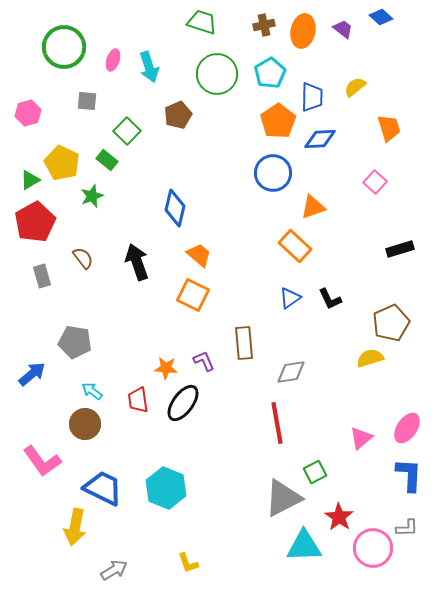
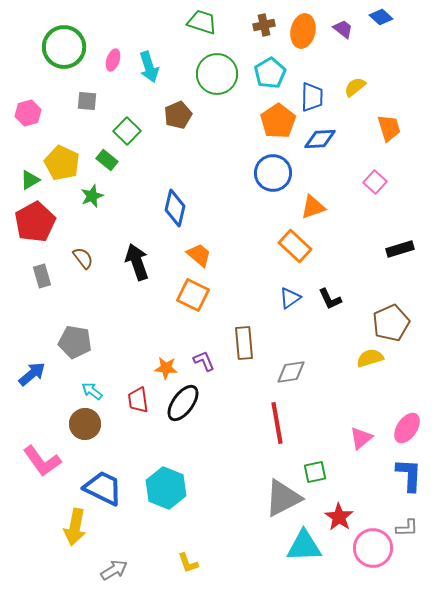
green square at (315, 472): rotated 15 degrees clockwise
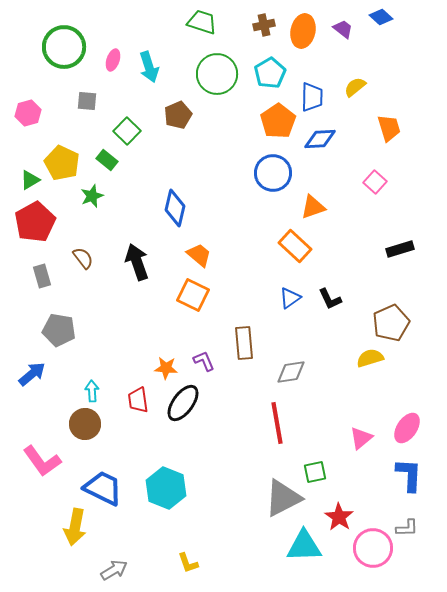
gray pentagon at (75, 342): moved 16 px left, 12 px up
cyan arrow at (92, 391): rotated 50 degrees clockwise
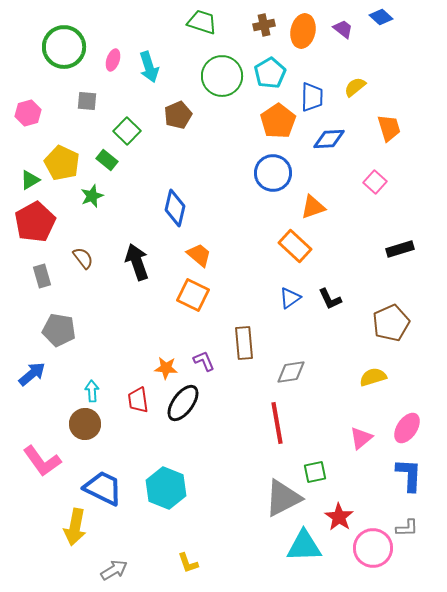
green circle at (217, 74): moved 5 px right, 2 px down
blue diamond at (320, 139): moved 9 px right
yellow semicircle at (370, 358): moved 3 px right, 19 px down
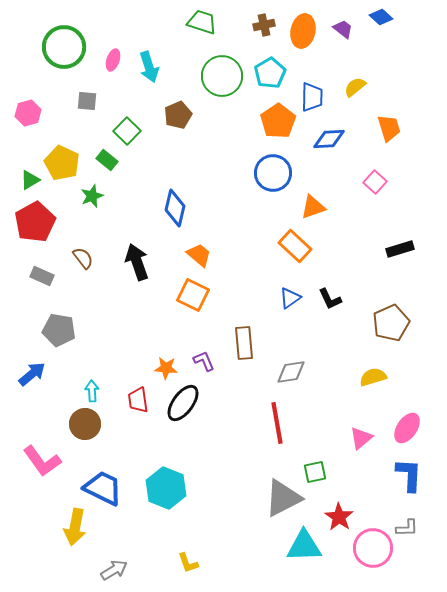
gray rectangle at (42, 276): rotated 50 degrees counterclockwise
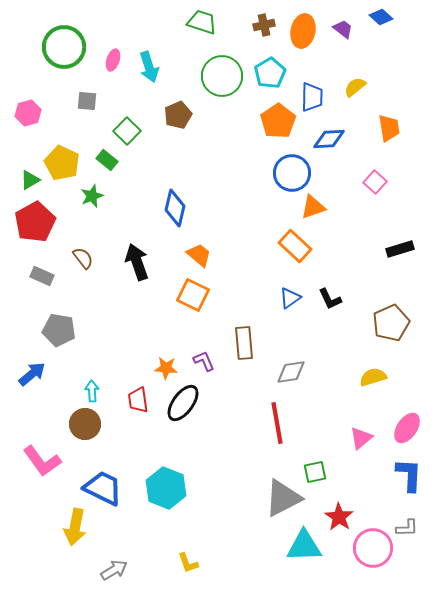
orange trapezoid at (389, 128): rotated 8 degrees clockwise
blue circle at (273, 173): moved 19 px right
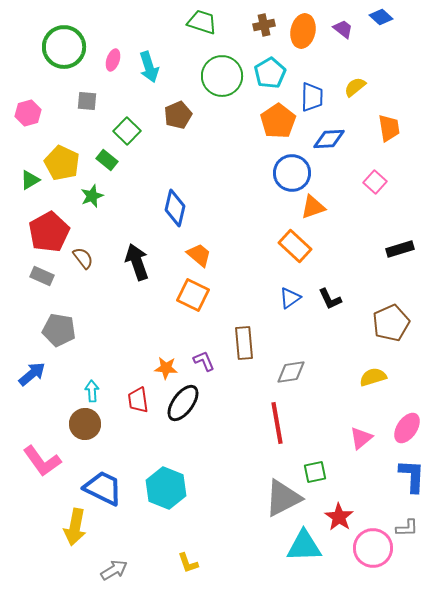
red pentagon at (35, 222): moved 14 px right, 10 px down
blue L-shape at (409, 475): moved 3 px right, 1 px down
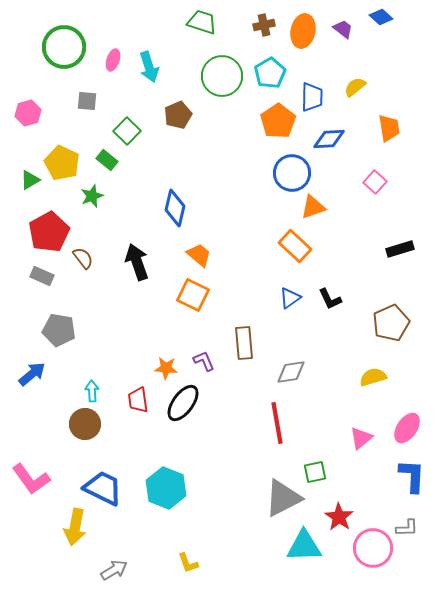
pink L-shape at (42, 461): moved 11 px left, 18 px down
